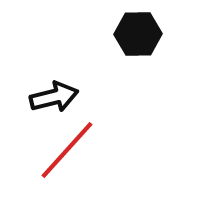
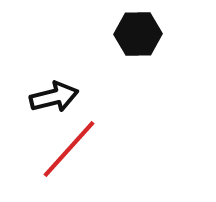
red line: moved 2 px right, 1 px up
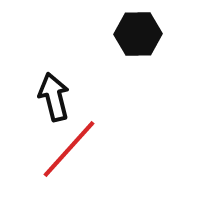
black arrow: rotated 90 degrees counterclockwise
